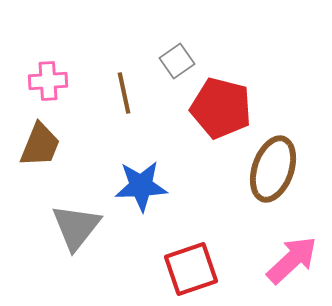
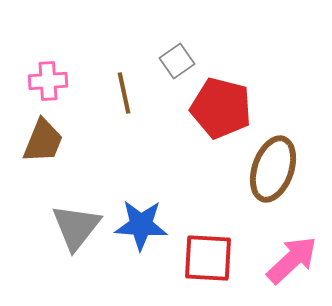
brown trapezoid: moved 3 px right, 4 px up
blue star: moved 39 px down; rotated 6 degrees clockwise
red square: moved 17 px right, 11 px up; rotated 22 degrees clockwise
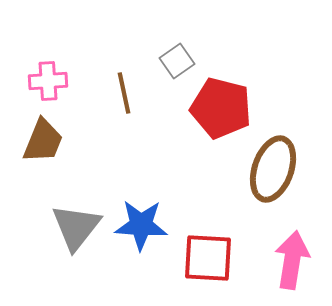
pink arrow: rotated 38 degrees counterclockwise
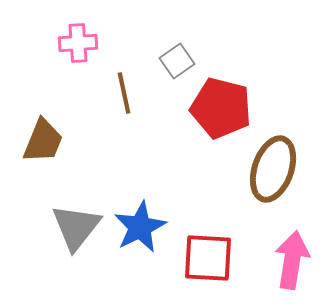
pink cross: moved 30 px right, 38 px up
blue star: moved 1 px left, 2 px down; rotated 30 degrees counterclockwise
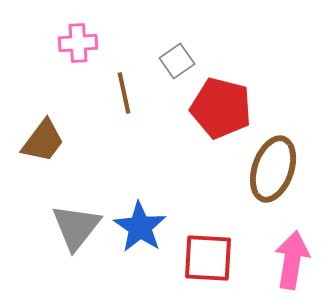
brown trapezoid: rotated 15 degrees clockwise
blue star: rotated 12 degrees counterclockwise
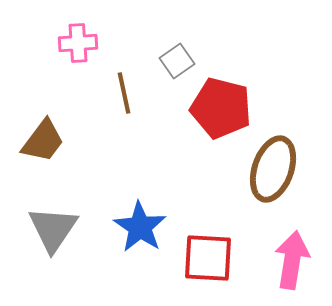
gray triangle: moved 23 px left, 2 px down; rotated 4 degrees counterclockwise
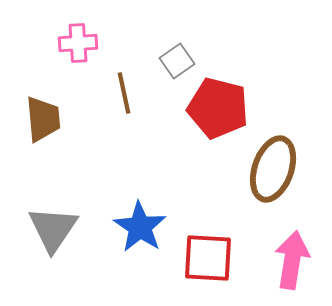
red pentagon: moved 3 px left
brown trapezoid: moved 22 px up; rotated 42 degrees counterclockwise
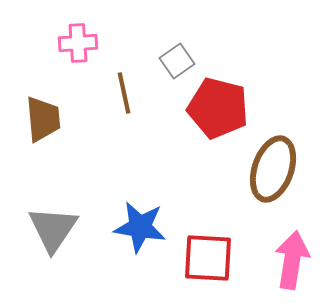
blue star: rotated 24 degrees counterclockwise
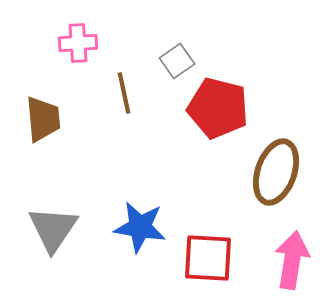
brown ellipse: moved 3 px right, 3 px down
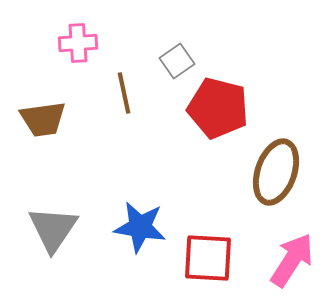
brown trapezoid: rotated 87 degrees clockwise
pink arrow: rotated 24 degrees clockwise
